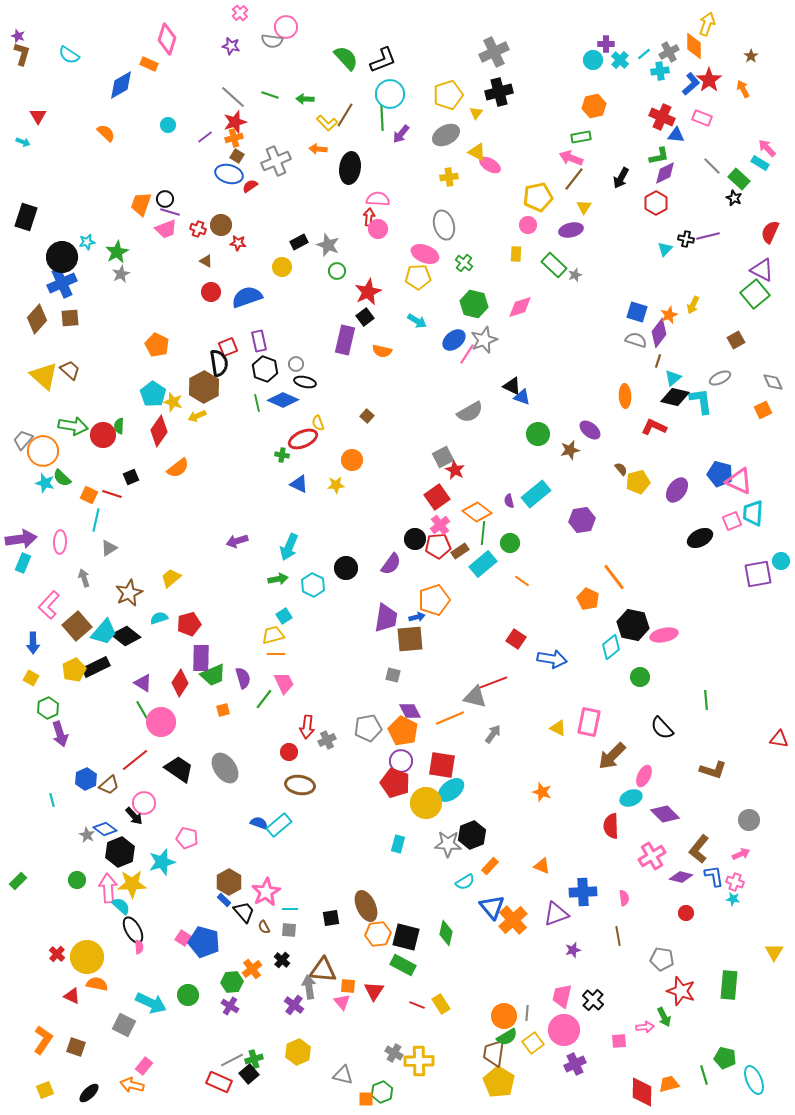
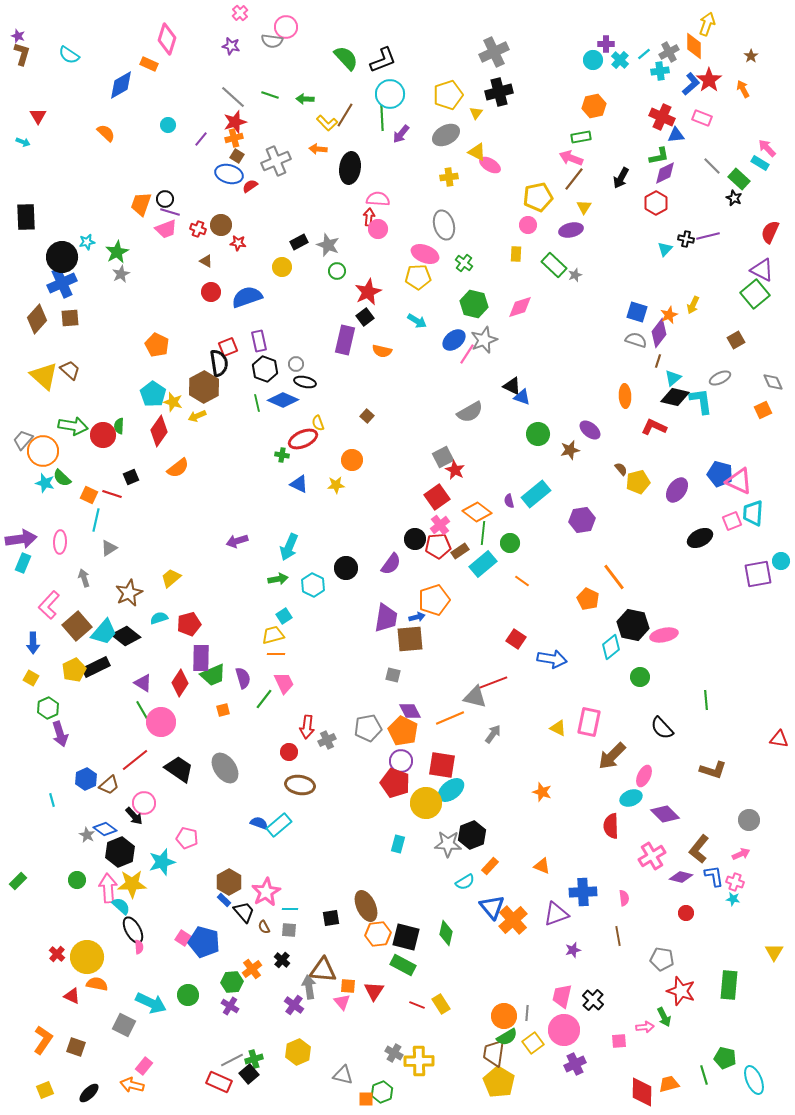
blue triangle at (676, 135): rotated 12 degrees counterclockwise
purple line at (205, 137): moved 4 px left, 2 px down; rotated 14 degrees counterclockwise
black rectangle at (26, 217): rotated 20 degrees counterclockwise
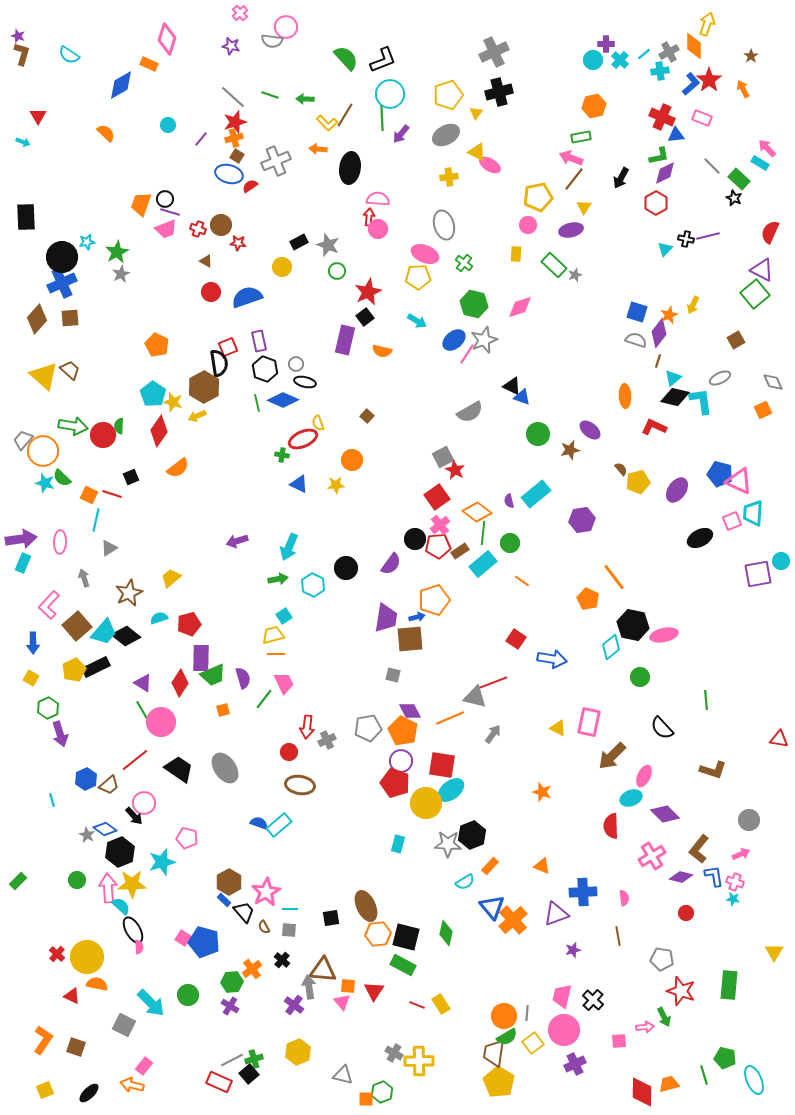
cyan arrow at (151, 1003): rotated 20 degrees clockwise
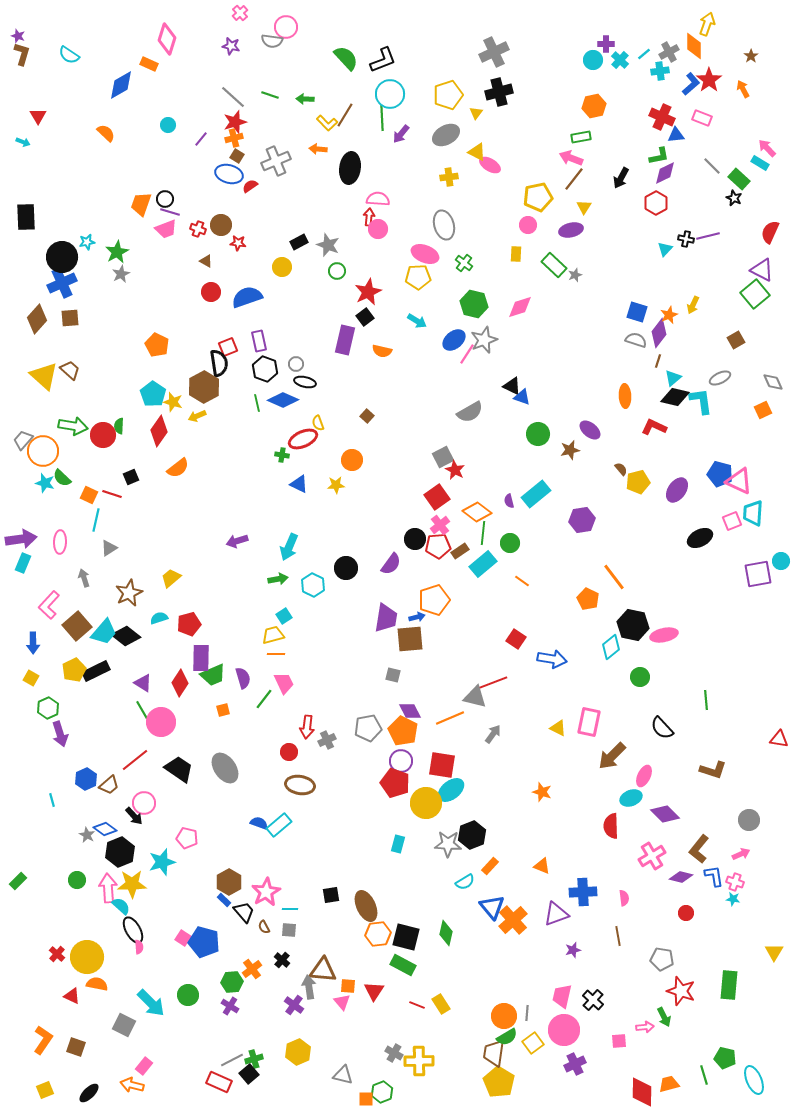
black rectangle at (96, 667): moved 4 px down
black square at (331, 918): moved 23 px up
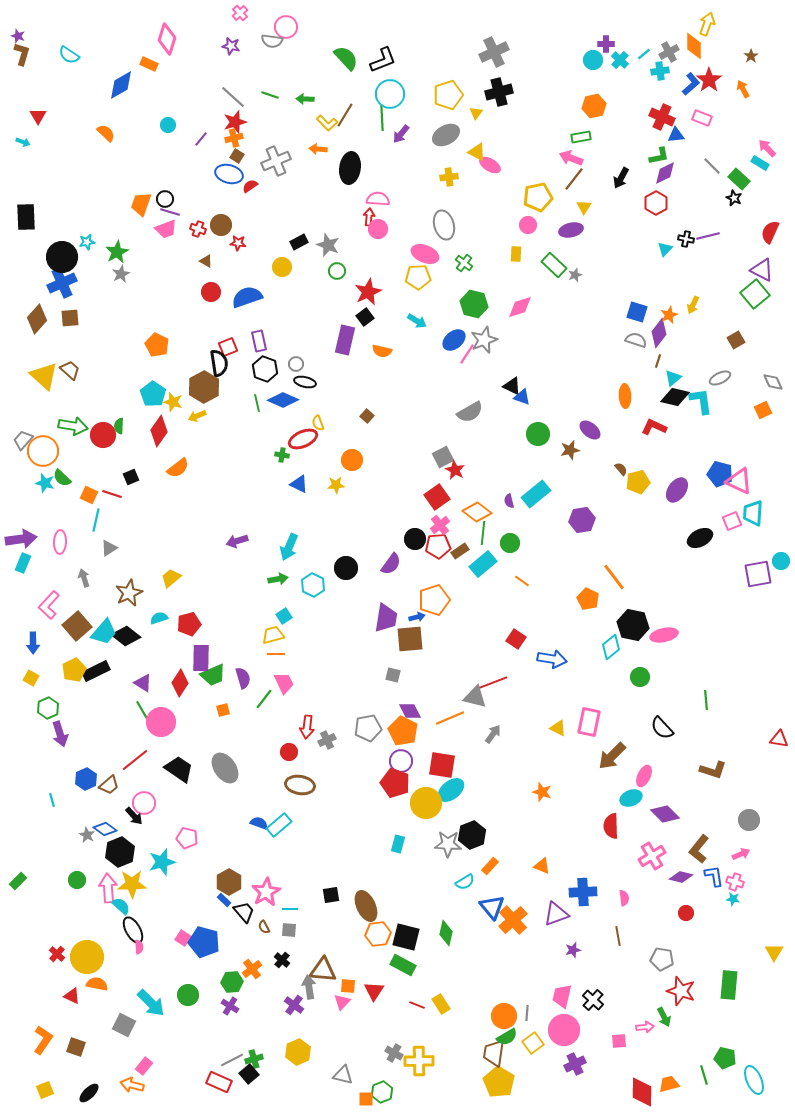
pink triangle at (342, 1002): rotated 24 degrees clockwise
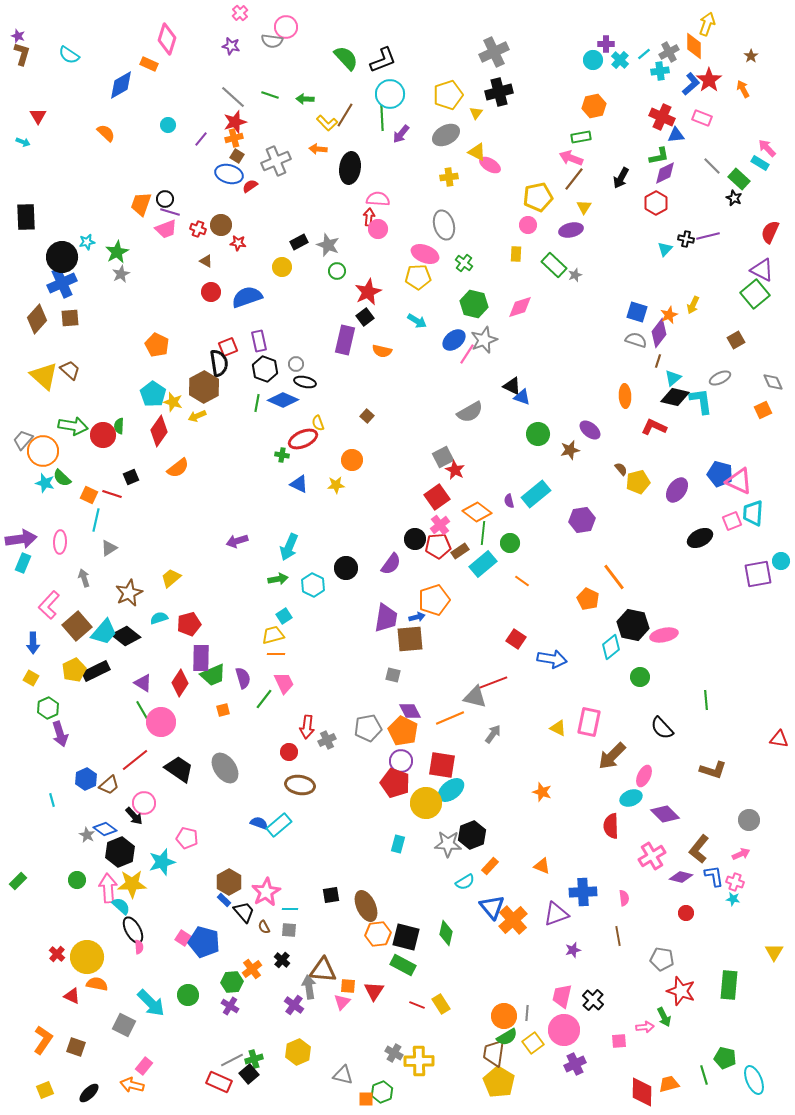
green line at (257, 403): rotated 24 degrees clockwise
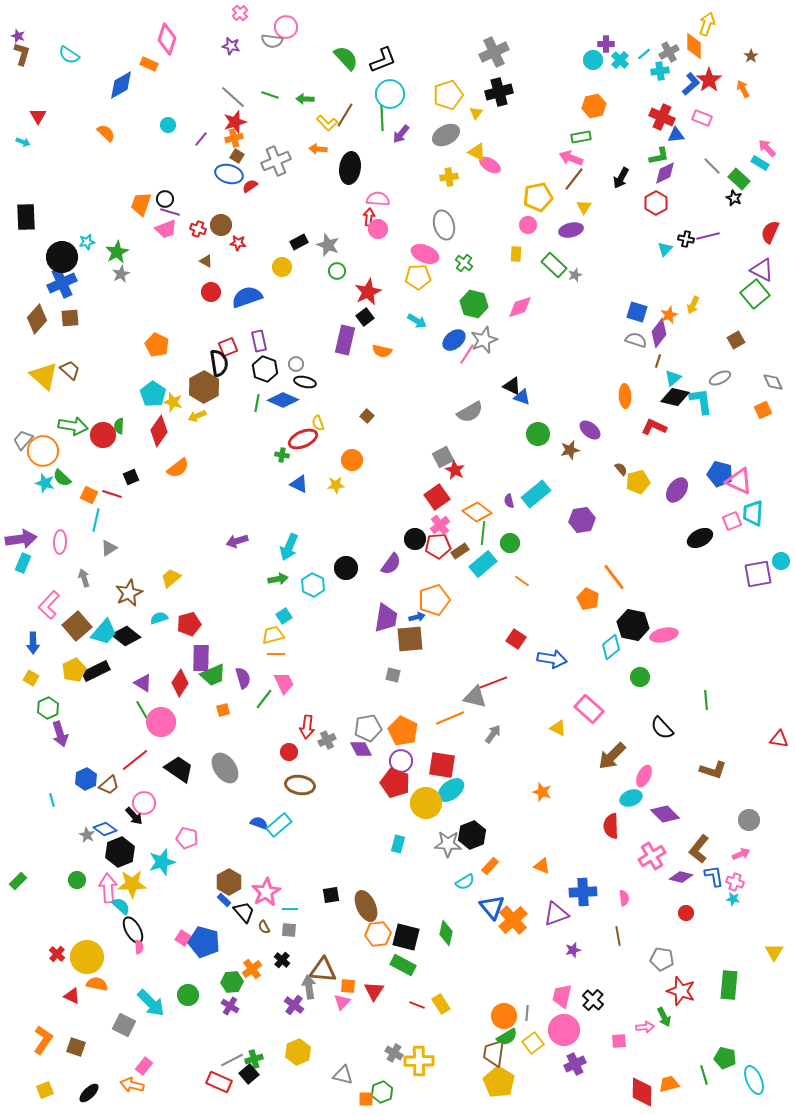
purple diamond at (410, 711): moved 49 px left, 38 px down
pink rectangle at (589, 722): moved 13 px up; rotated 60 degrees counterclockwise
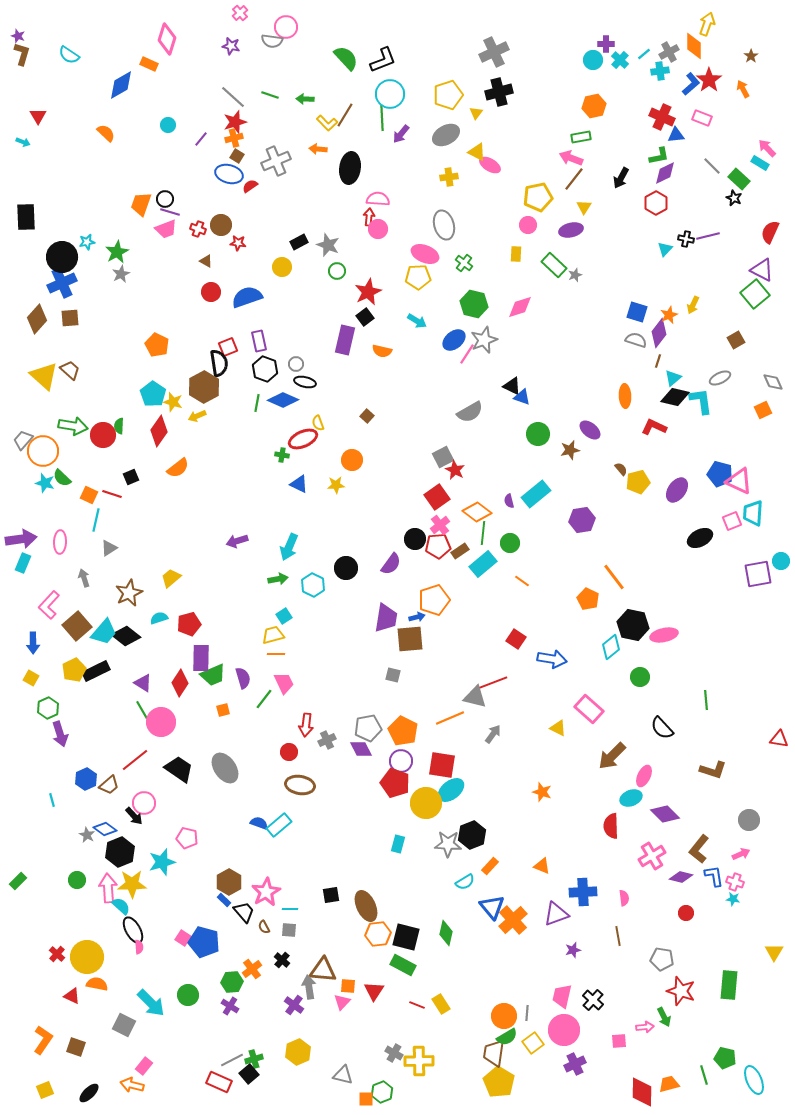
red arrow at (307, 727): moved 1 px left, 2 px up
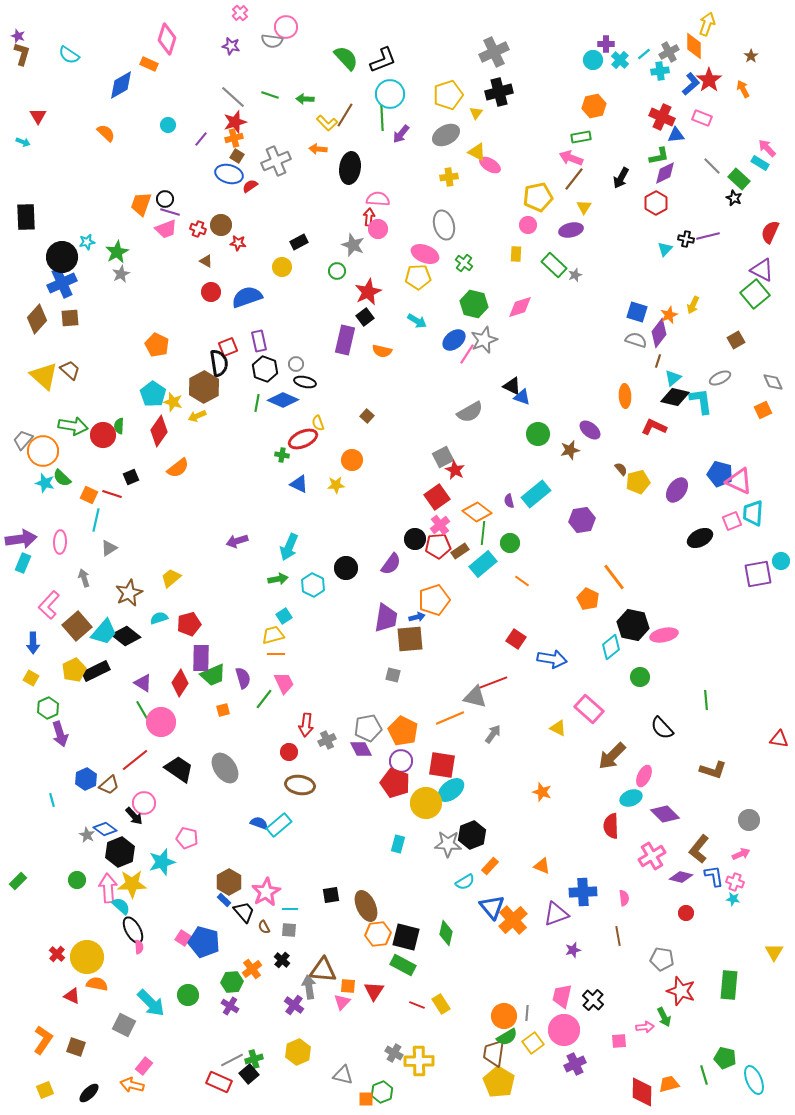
gray star at (328, 245): moved 25 px right
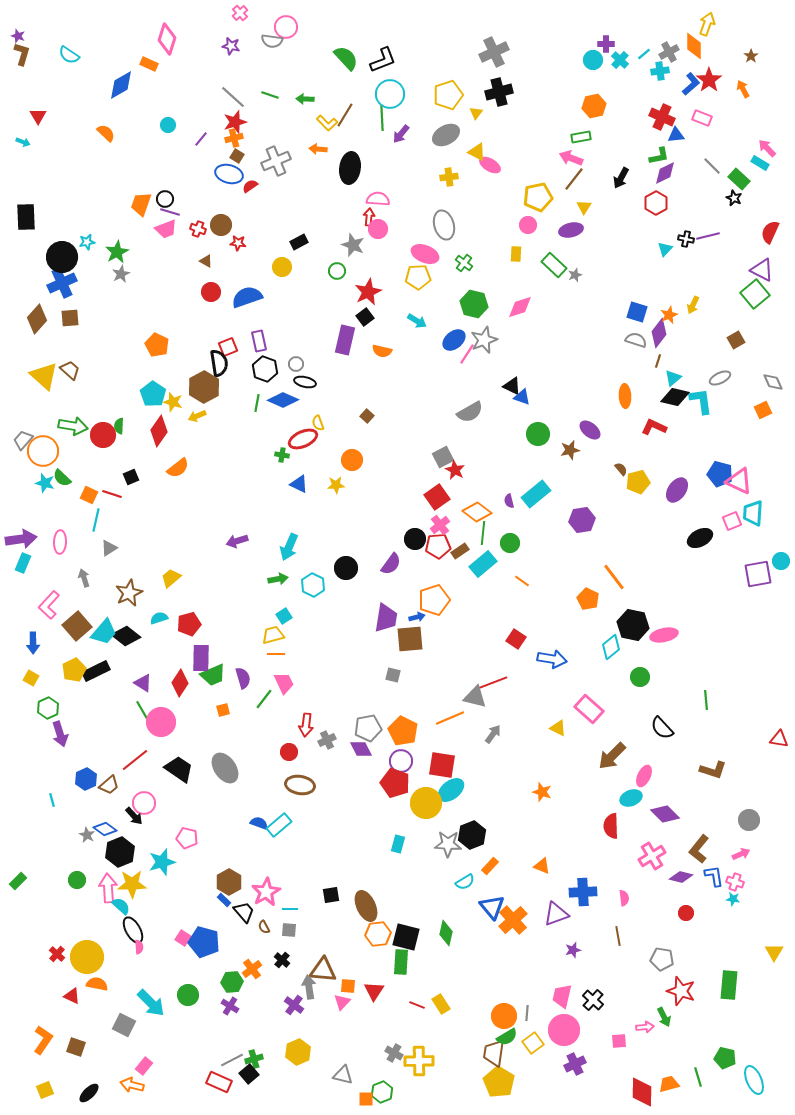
green rectangle at (403, 965): moved 2 px left, 3 px up; rotated 65 degrees clockwise
green line at (704, 1075): moved 6 px left, 2 px down
